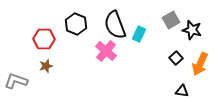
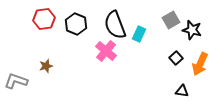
red hexagon: moved 20 px up; rotated 10 degrees counterclockwise
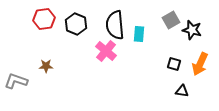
black semicircle: rotated 16 degrees clockwise
cyan rectangle: rotated 21 degrees counterclockwise
black square: moved 2 px left, 6 px down; rotated 32 degrees counterclockwise
brown star: rotated 16 degrees clockwise
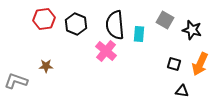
gray square: moved 6 px left; rotated 30 degrees counterclockwise
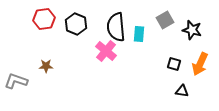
gray square: rotated 30 degrees clockwise
black semicircle: moved 1 px right, 2 px down
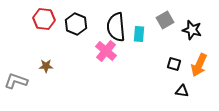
red hexagon: rotated 15 degrees clockwise
orange arrow: moved 1 px left, 1 px down
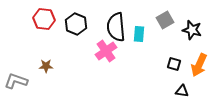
pink cross: rotated 15 degrees clockwise
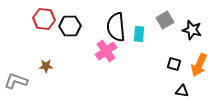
black hexagon: moved 6 px left, 2 px down; rotated 25 degrees counterclockwise
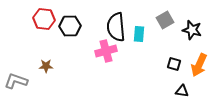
pink cross: rotated 20 degrees clockwise
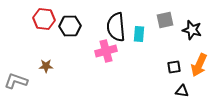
gray square: rotated 18 degrees clockwise
black square: moved 3 px down; rotated 24 degrees counterclockwise
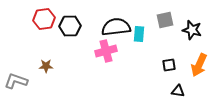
red hexagon: rotated 15 degrees counterclockwise
black semicircle: rotated 88 degrees clockwise
black square: moved 5 px left, 2 px up
black triangle: moved 4 px left
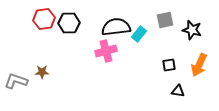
black hexagon: moved 1 px left, 3 px up
cyan rectangle: rotated 35 degrees clockwise
brown star: moved 4 px left, 6 px down
